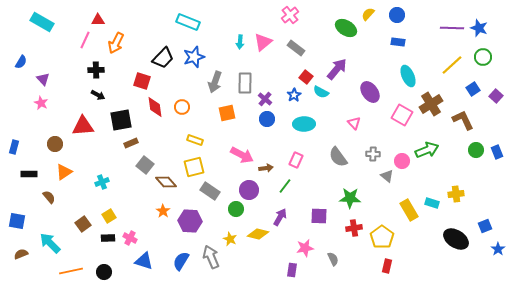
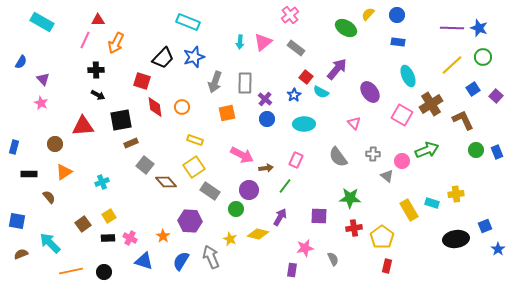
yellow square at (194, 167): rotated 20 degrees counterclockwise
orange star at (163, 211): moved 25 px down
black ellipse at (456, 239): rotated 40 degrees counterclockwise
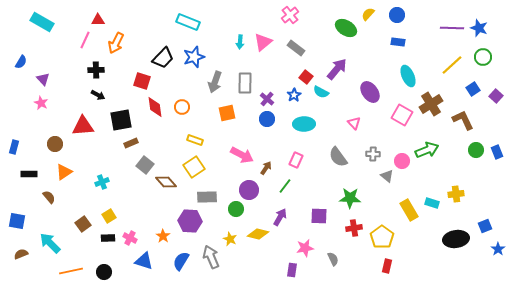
purple cross at (265, 99): moved 2 px right
brown arrow at (266, 168): rotated 48 degrees counterclockwise
gray rectangle at (210, 191): moved 3 px left, 6 px down; rotated 36 degrees counterclockwise
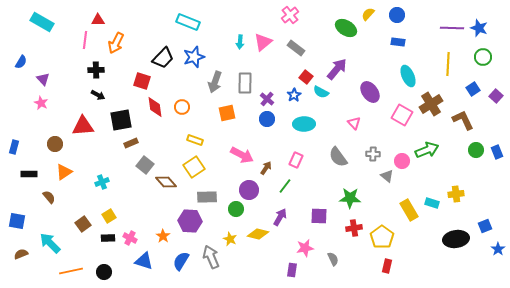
pink line at (85, 40): rotated 18 degrees counterclockwise
yellow line at (452, 65): moved 4 px left, 1 px up; rotated 45 degrees counterclockwise
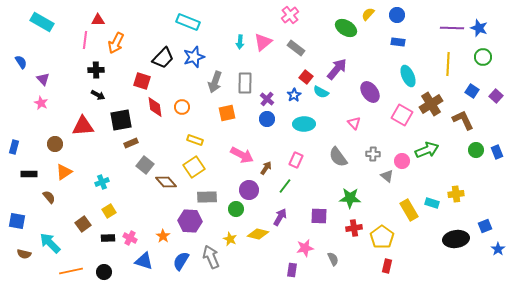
blue semicircle at (21, 62): rotated 64 degrees counterclockwise
blue square at (473, 89): moved 1 px left, 2 px down; rotated 24 degrees counterclockwise
yellow square at (109, 216): moved 5 px up
brown semicircle at (21, 254): moved 3 px right; rotated 144 degrees counterclockwise
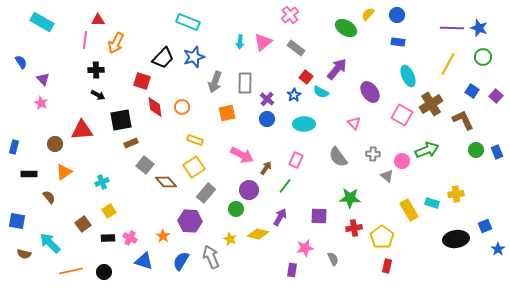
yellow line at (448, 64): rotated 25 degrees clockwise
red triangle at (83, 126): moved 1 px left, 4 px down
gray rectangle at (207, 197): moved 1 px left, 4 px up; rotated 48 degrees counterclockwise
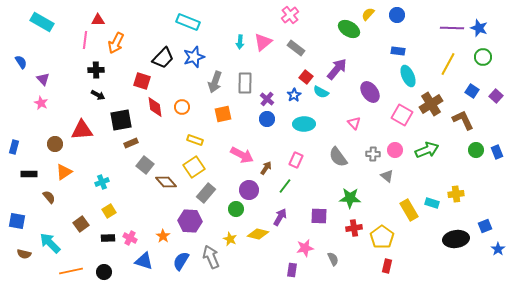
green ellipse at (346, 28): moved 3 px right, 1 px down
blue rectangle at (398, 42): moved 9 px down
orange square at (227, 113): moved 4 px left, 1 px down
pink circle at (402, 161): moved 7 px left, 11 px up
brown square at (83, 224): moved 2 px left
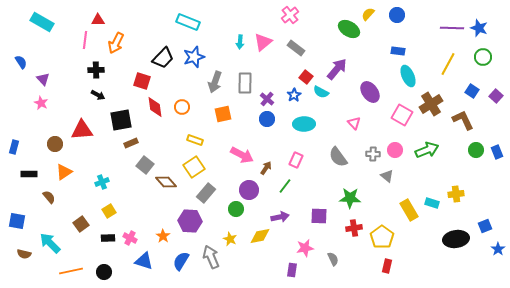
purple arrow at (280, 217): rotated 48 degrees clockwise
yellow diamond at (258, 234): moved 2 px right, 2 px down; rotated 25 degrees counterclockwise
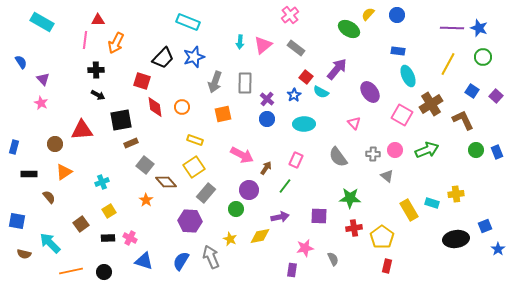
pink triangle at (263, 42): moved 3 px down
orange star at (163, 236): moved 17 px left, 36 px up
